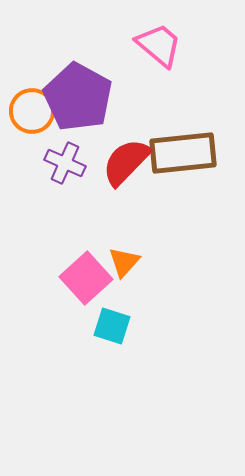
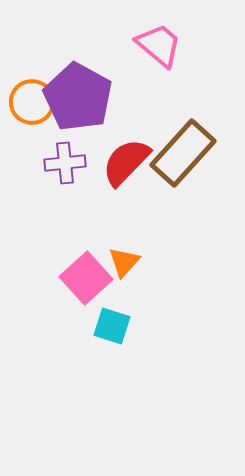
orange circle: moved 9 px up
brown rectangle: rotated 42 degrees counterclockwise
purple cross: rotated 30 degrees counterclockwise
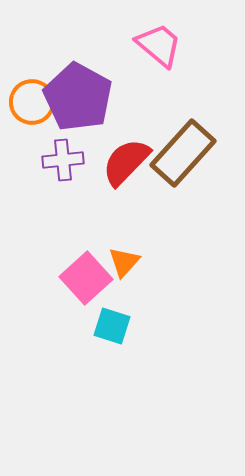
purple cross: moved 2 px left, 3 px up
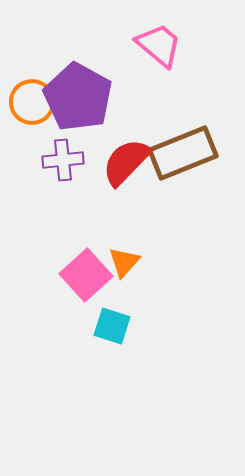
brown rectangle: rotated 26 degrees clockwise
pink square: moved 3 px up
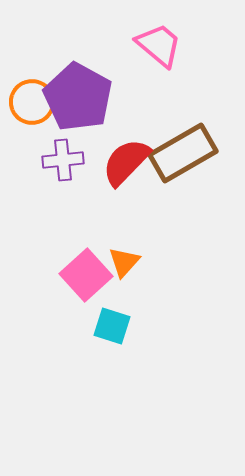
brown rectangle: rotated 8 degrees counterclockwise
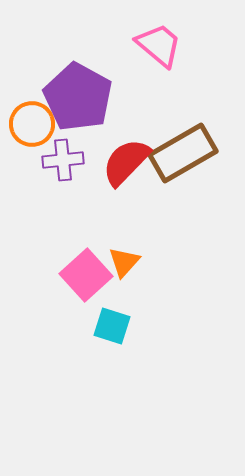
orange circle: moved 22 px down
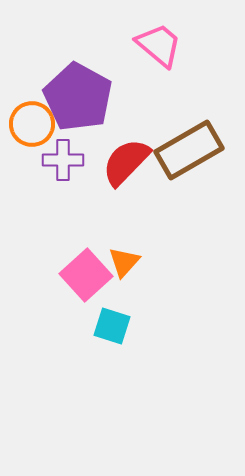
brown rectangle: moved 6 px right, 3 px up
purple cross: rotated 6 degrees clockwise
